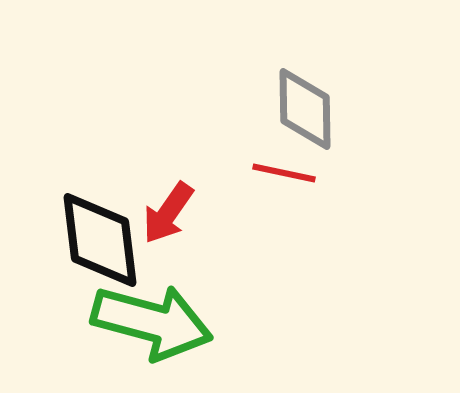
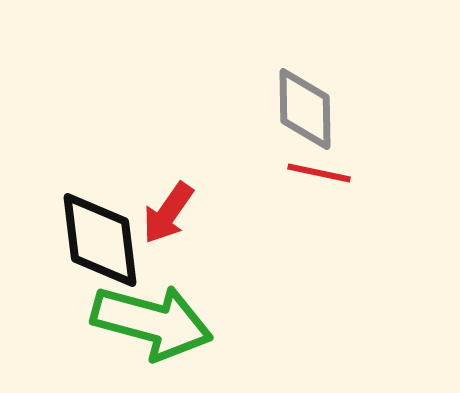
red line: moved 35 px right
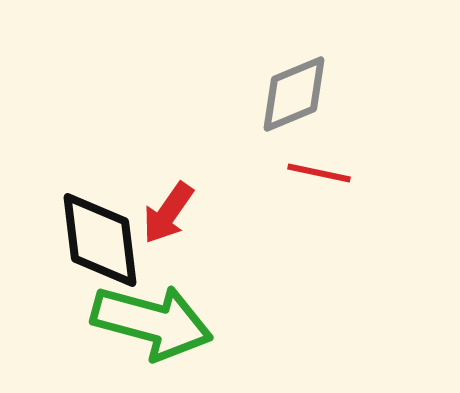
gray diamond: moved 11 px left, 15 px up; rotated 68 degrees clockwise
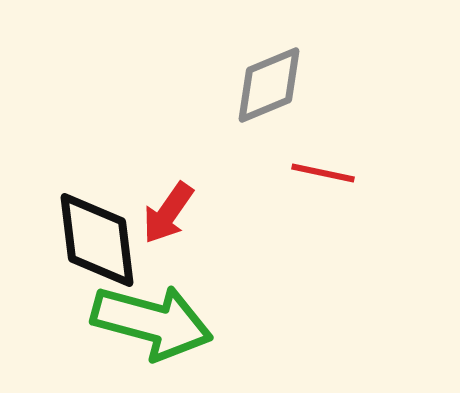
gray diamond: moved 25 px left, 9 px up
red line: moved 4 px right
black diamond: moved 3 px left
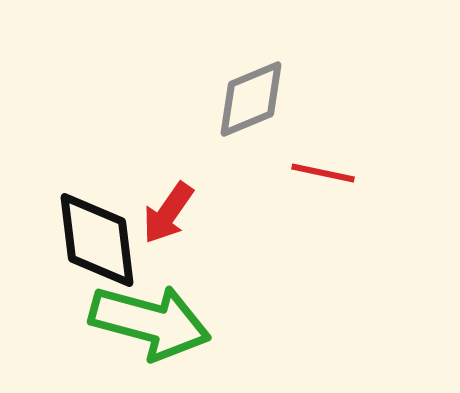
gray diamond: moved 18 px left, 14 px down
green arrow: moved 2 px left
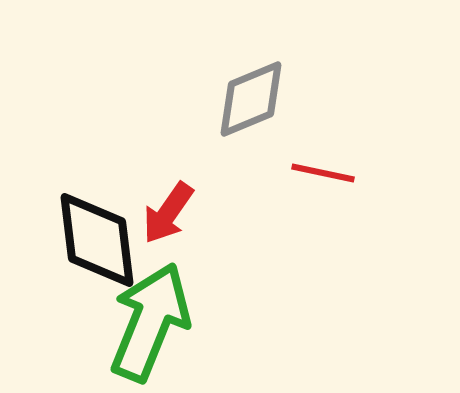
green arrow: rotated 83 degrees counterclockwise
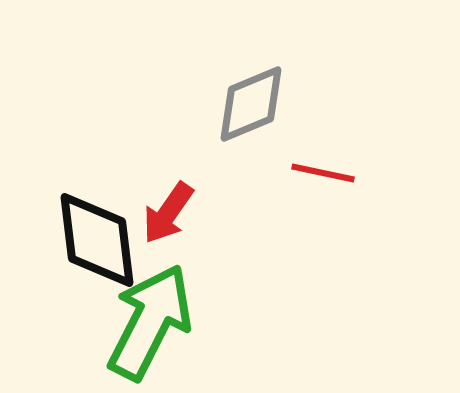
gray diamond: moved 5 px down
green arrow: rotated 5 degrees clockwise
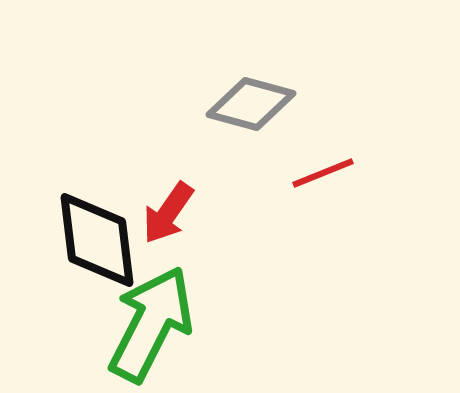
gray diamond: rotated 38 degrees clockwise
red line: rotated 34 degrees counterclockwise
green arrow: moved 1 px right, 2 px down
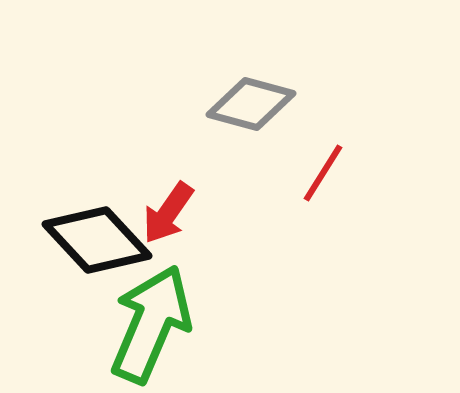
red line: rotated 36 degrees counterclockwise
black diamond: rotated 36 degrees counterclockwise
green arrow: rotated 4 degrees counterclockwise
